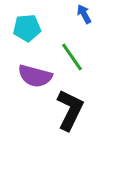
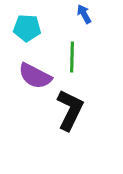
cyan pentagon: rotated 8 degrees clockwise
green line: rotated 36 degrees clockwise
purple semicircle: rotated 12 degrees clockwise
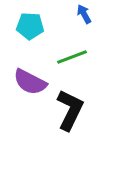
cyan pentagon: moved 3 px right, 2 px up
green line: rotated 68 degrees clockwise
purple semicircle: moved 5 px left, 6 px down
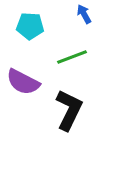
purple semicircle: moved 7 px left
black L-shape: moved 1 px left
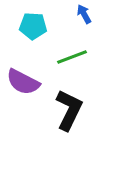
cyan pentagon: moved 3 px right
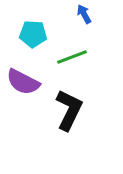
cyan pentagon: moved 8 px down
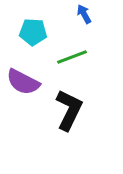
cyan pentagon: moved 2 px up
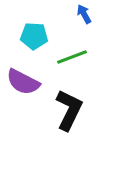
cyan pentagon: moved 1 px right, 4 px down
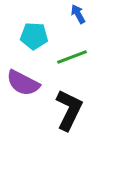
blue arrow: moved 6 px left
purple semicircle: moved 1 px down
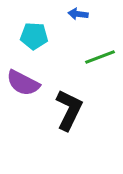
blue arrow: rotated 54 degrees counterclockwise
green line: moved 28 px right
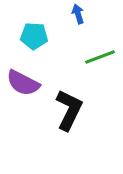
blue arrow: rotated 66 degrees clockwise
